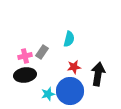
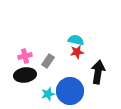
cyan semicircle: moved 7 px right, 1 px down; rotated 91 degrees counterclockwise
gray rectangle: moved 6 px right, 9 px down
red star: moved 3 px right, 15 px up
black arrow: moved 2 px up
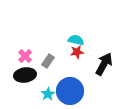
pink cross: rotated 32 degrees counterclockwise
black arrow: moved 6 px right, 8 px up; rotated 20 degrees clockwise
cyan star: rotated 16 degrees counterclockwise
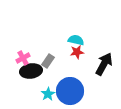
pink cross: moved 2 px left, 2 px down; rotated 16 degrees clockwise
black ellipse: moved 6 px right, 4 px up
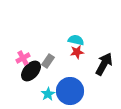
black ellipse: rotated 40 degrees counterclockwise
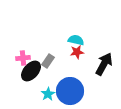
pink cross: rotated 24 degrees clockwise
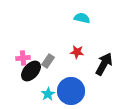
cyan semicircle: moved 6 px right, 22 px up
red star: rotated 16 degrees clockwise
blue circle: moved 1 px right
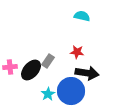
cyan semicircle: moved 2 px up
pink cross: moved 13 px left, 9 px down
black arrow: moved 17 px left, 9 px down; rotated 70 degrees clockwise
black ellipse: moved 1 px up
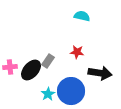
black arrow: moved 13 px right
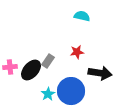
red star: rotated 16 degrees counterclockwise
